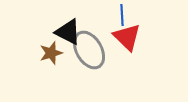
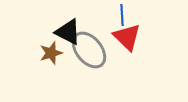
gray ellipse: rotated 9 degrees counterclockwise
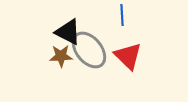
red triangle: moved 1 px right, 19 px down
brown star: moved 10 px right, 3 px down; rotated 15 degrees clockwise
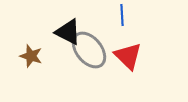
brown star: moved 30 px left; rotated 20 degrees clockwise
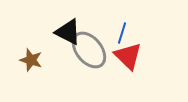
blue line: moved 18 px down; rotated 20 degrees clockwise
brown star: moved 4 px down
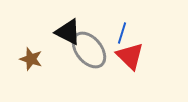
red triangle: moved 2 px right
brown star: moved 1 px up
